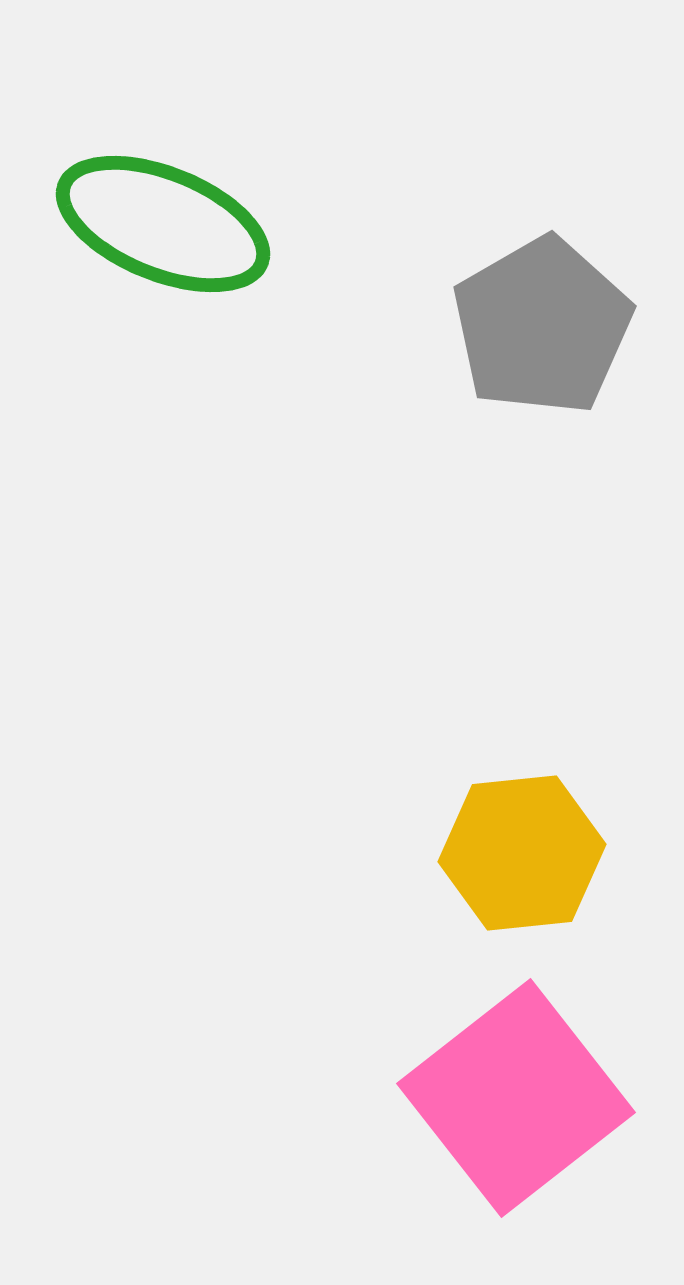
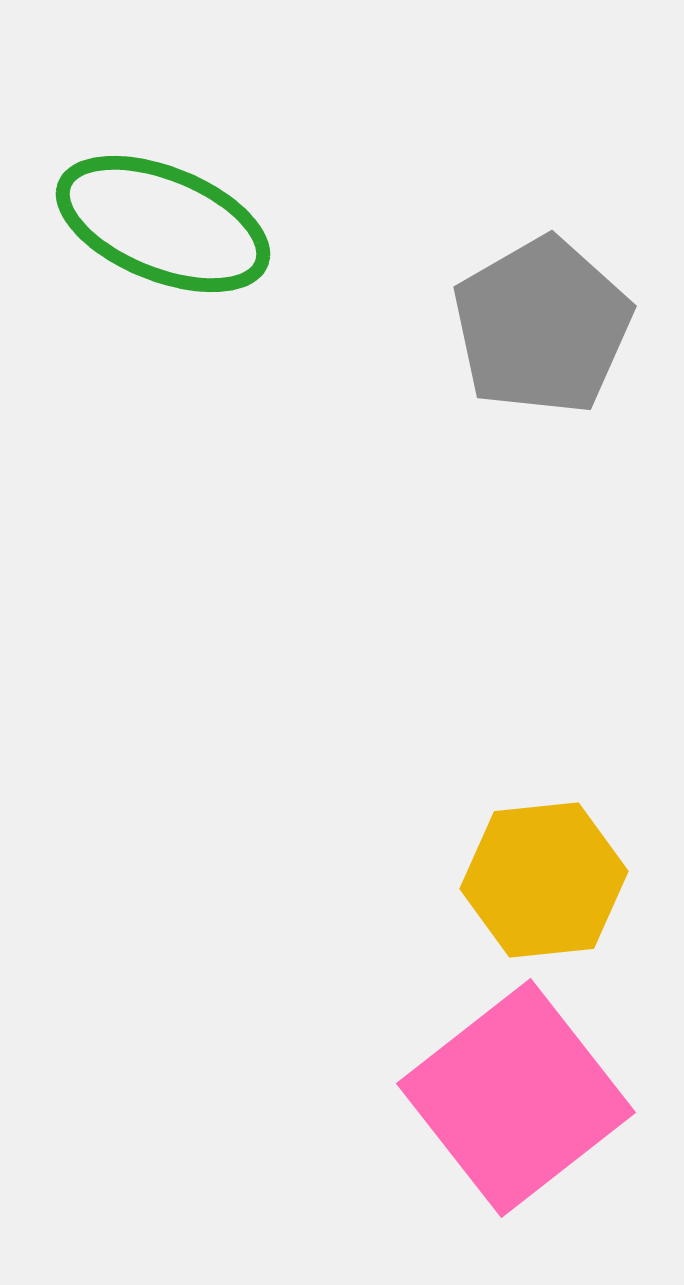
yellow hexagon: moved 22 px right, 27 px down
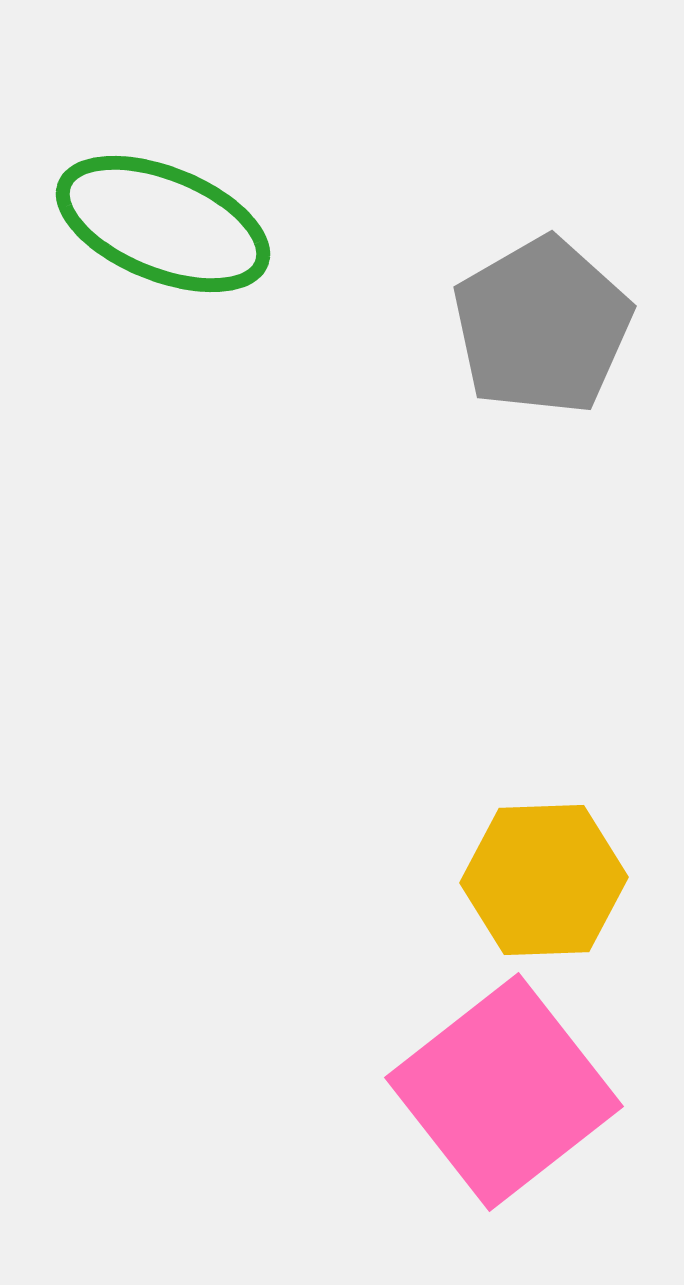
yellow hexagon: rotated 4 degrees clockwise
pink square: moved 12 px left, 6 px up
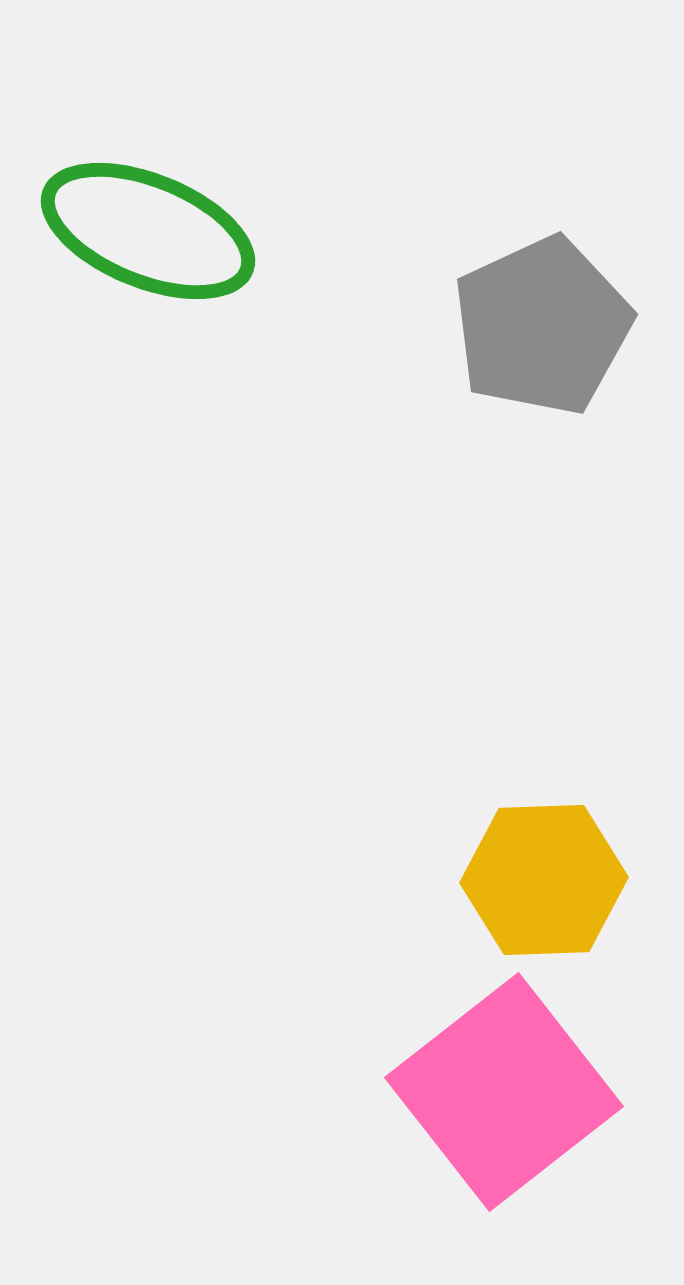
green ellipse: moved 15 px left, 7 px down
gray pentagon: rotated 5 degrees clockwise
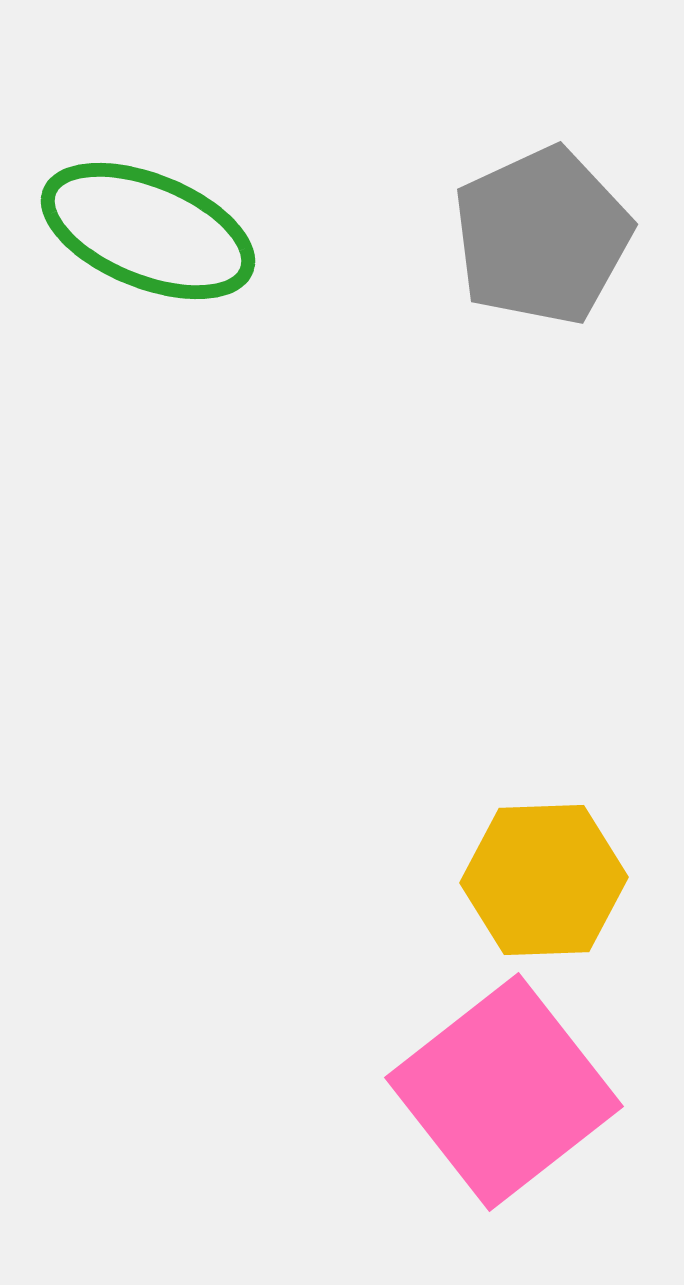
gray pentagon: moved 90 px up
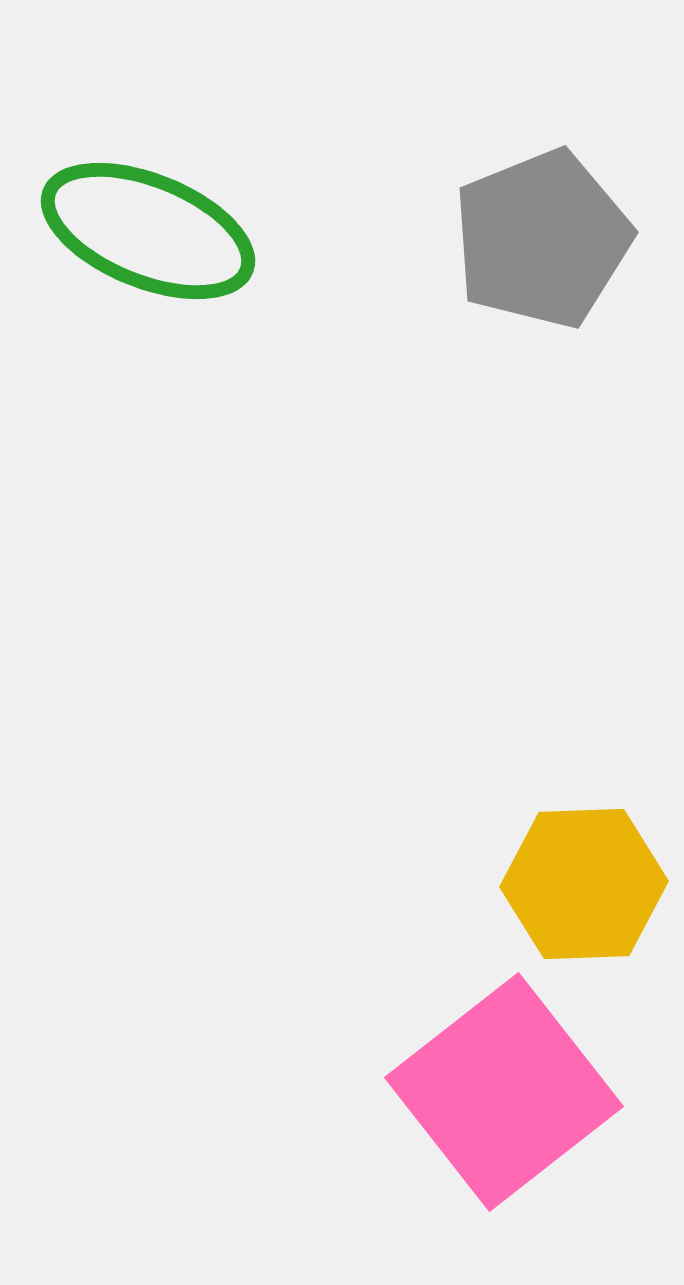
gray pentagon: moved 3 px down; rotated 3 degrees clockwise
yellow hexagon: moved 40 px right, 4 px down
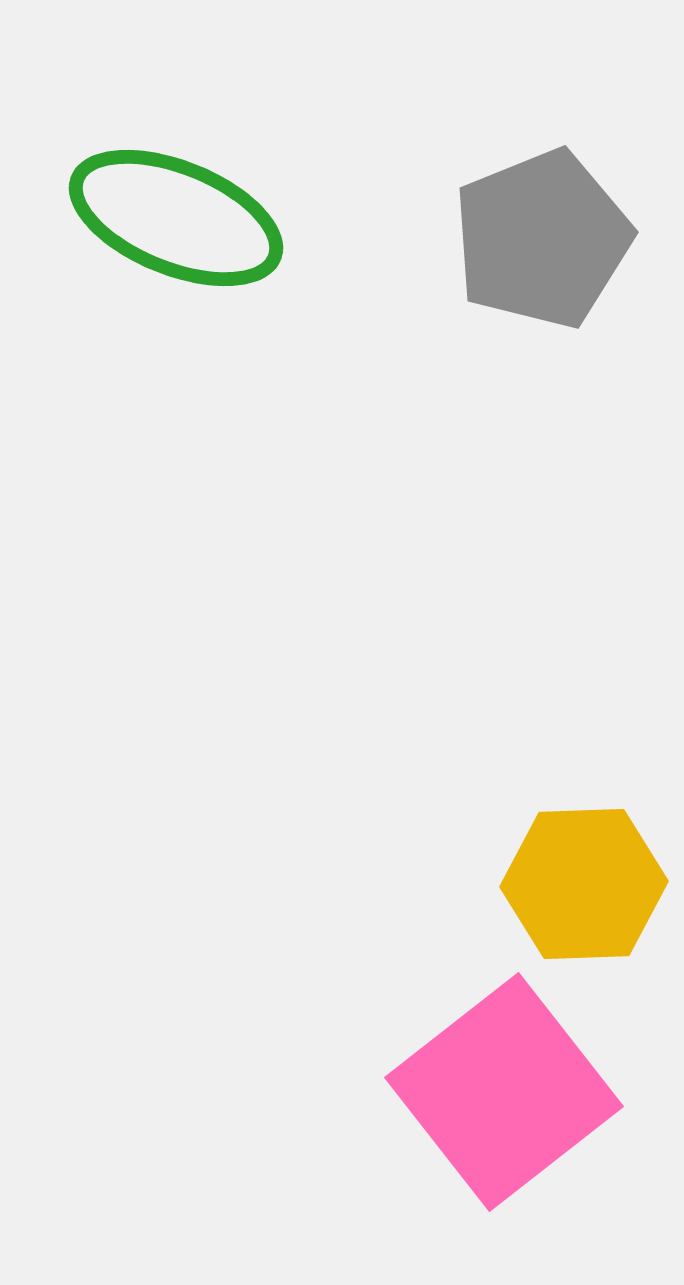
green ellipse: moved 28 px right, 13 px up
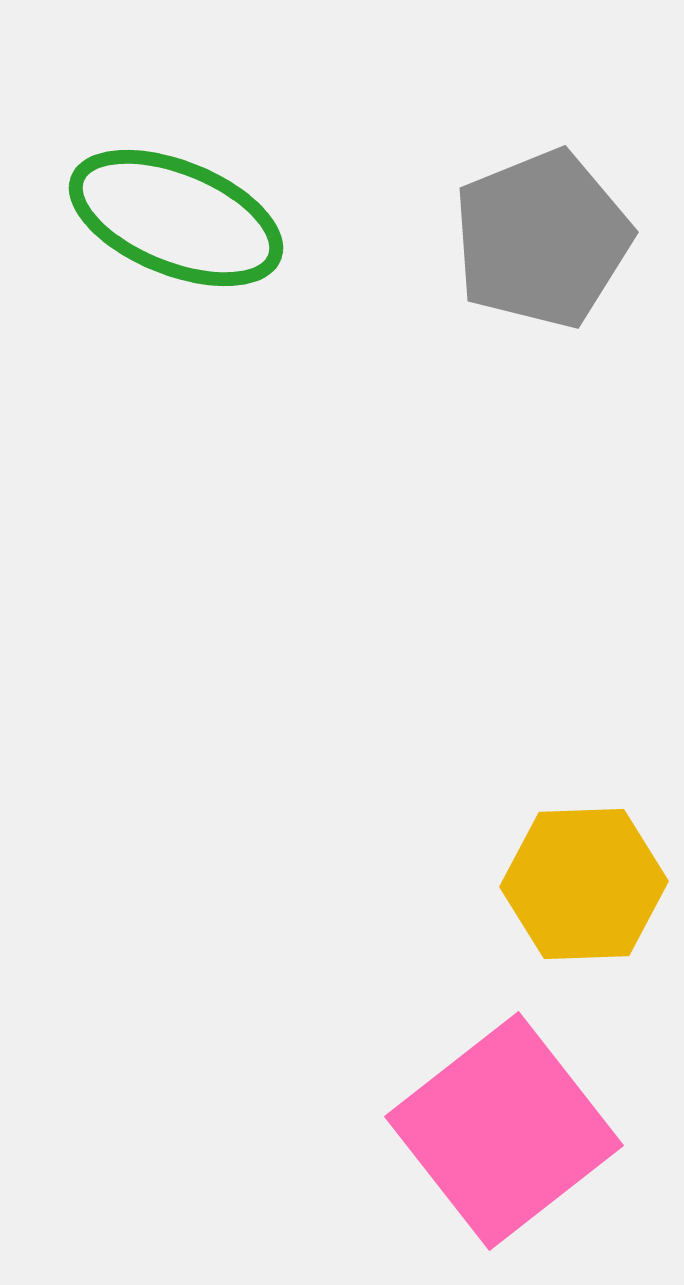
pink square: moved 39 px down
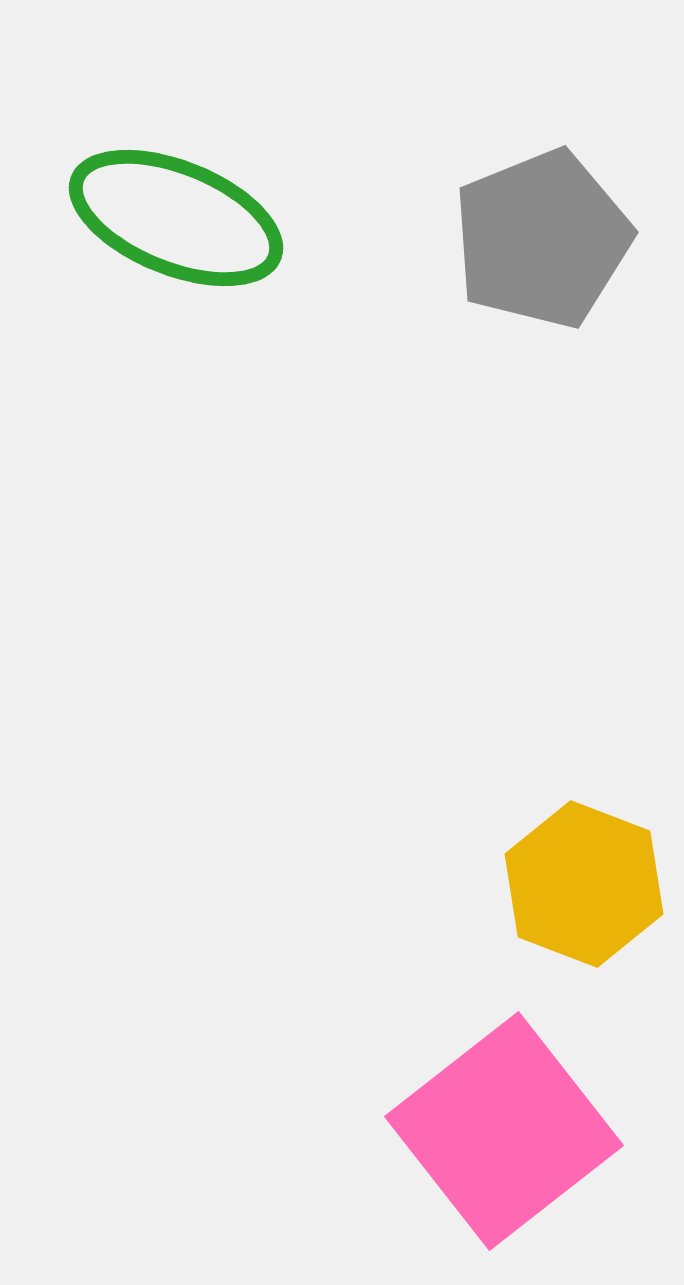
yellow hexagon: rotated 23 degrees clockwise
